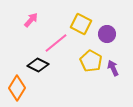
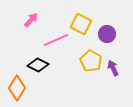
pink line: moved 3 px up; rotated 15 degrees clockwise
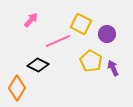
pink line: moved 2 px right, 1 px down
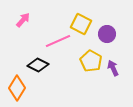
pink arrow: moved 8 px left
